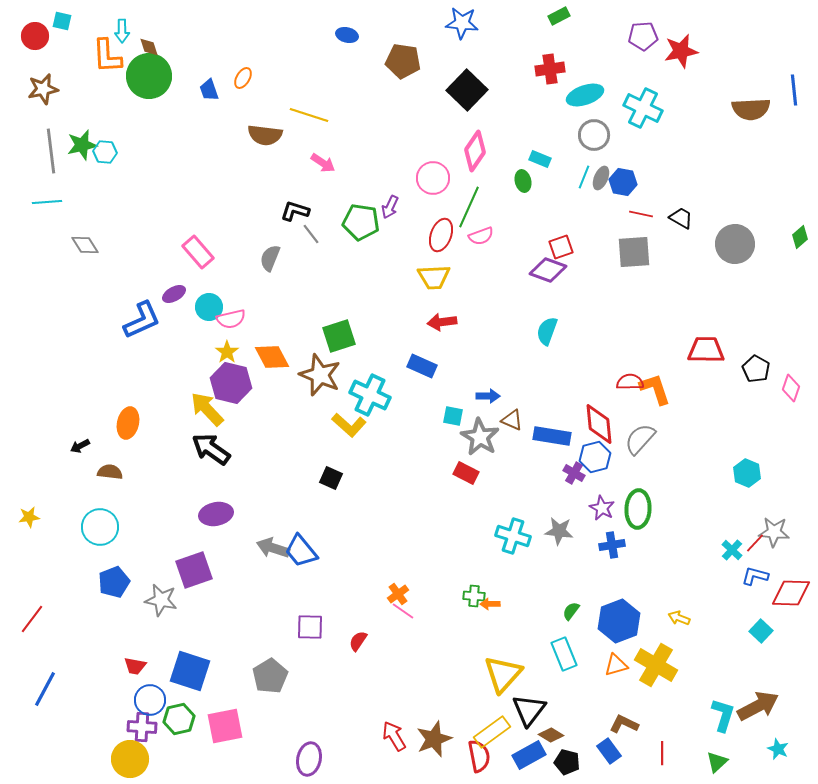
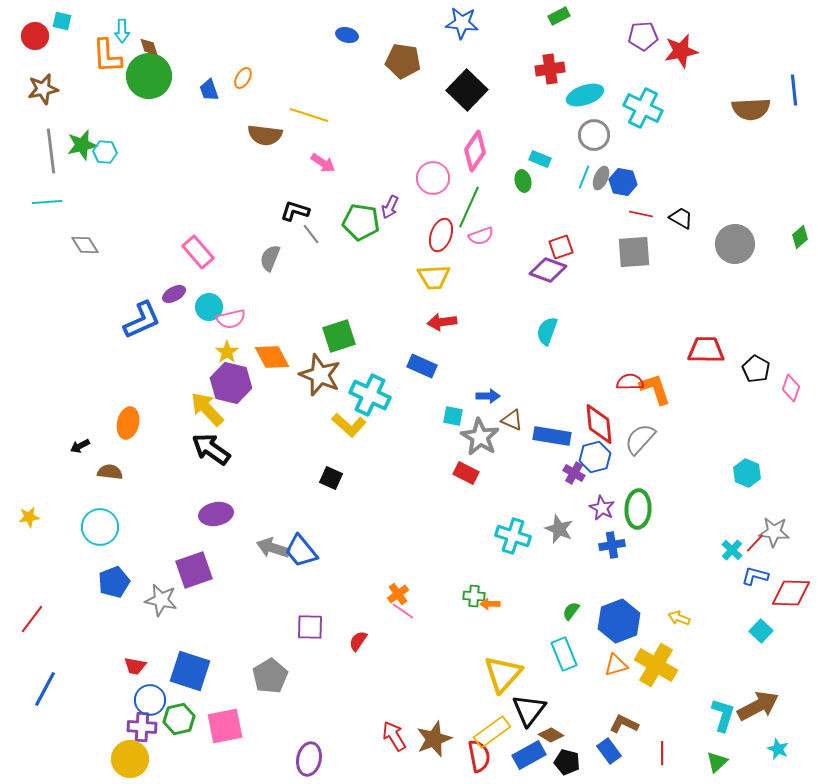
gray star at (559, 531): moved 2 px up; rotated 16 degrees clockwise
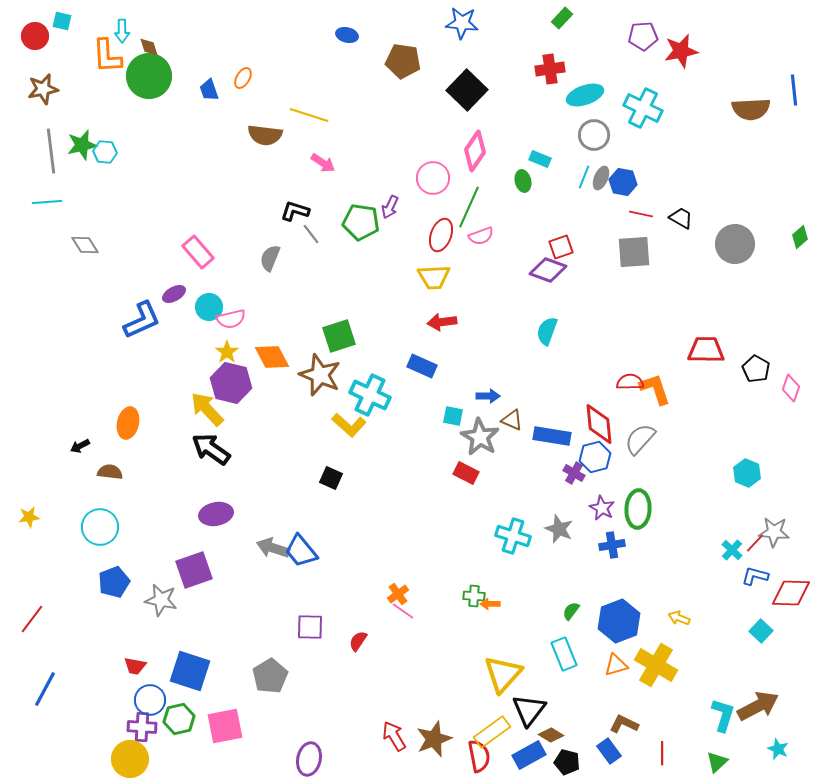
green rectangle at (559, 16): moved 3 px right, 2 px down; rotated 20 degrees counterclockwise
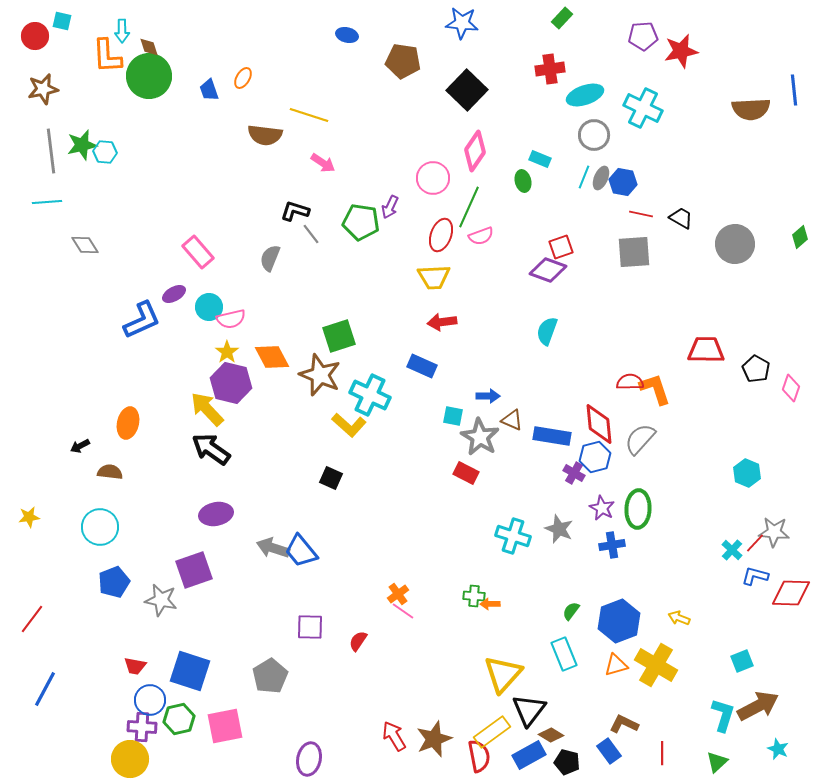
cyan square at (761, 631): moved 19 px left, 30 px down; rotated 25 degrees clockwise
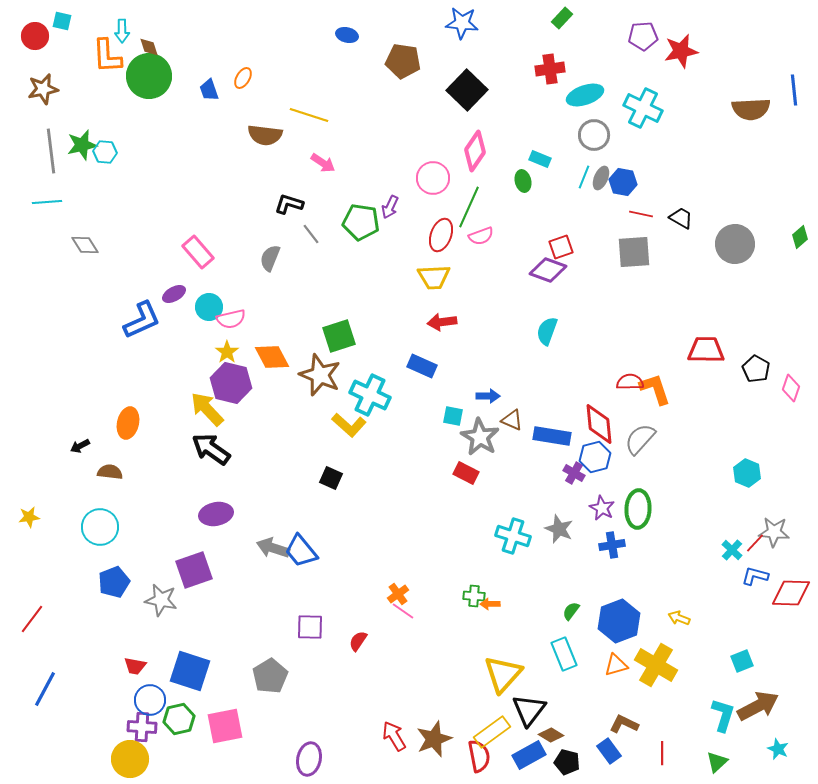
black L-shape at (295, 211): moved 6 px left, 7 px up
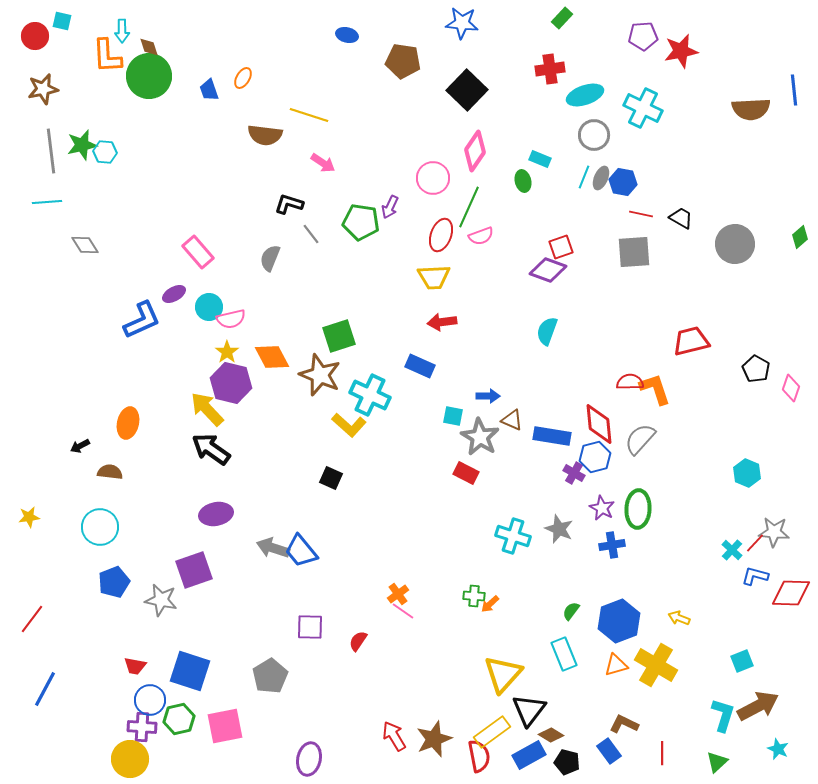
red trapezoid at (706, 350): moved 15 px left, 9 px up; rotated 15 degrees counterclockwise
blue rectangle at (422, 366): moved 2 px left
orange arrow at (490, 604): rotated 42 degrees counterclockwise
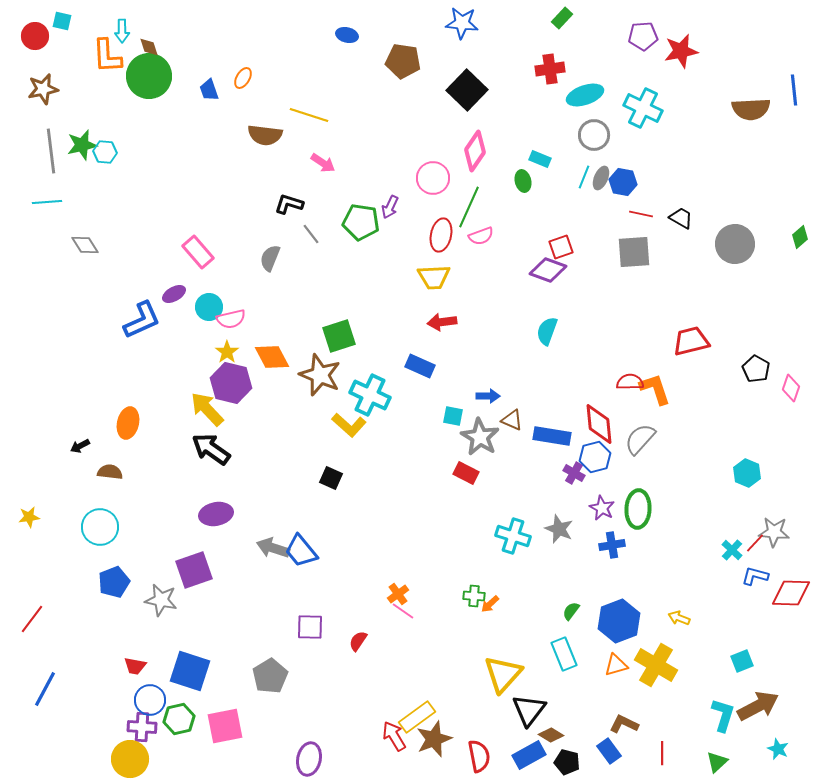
red ellipse at (441, 235): rotated 8 degrees counterclockwise
yellow rectangle at (492, 732): moved 75 px left, 15 px up
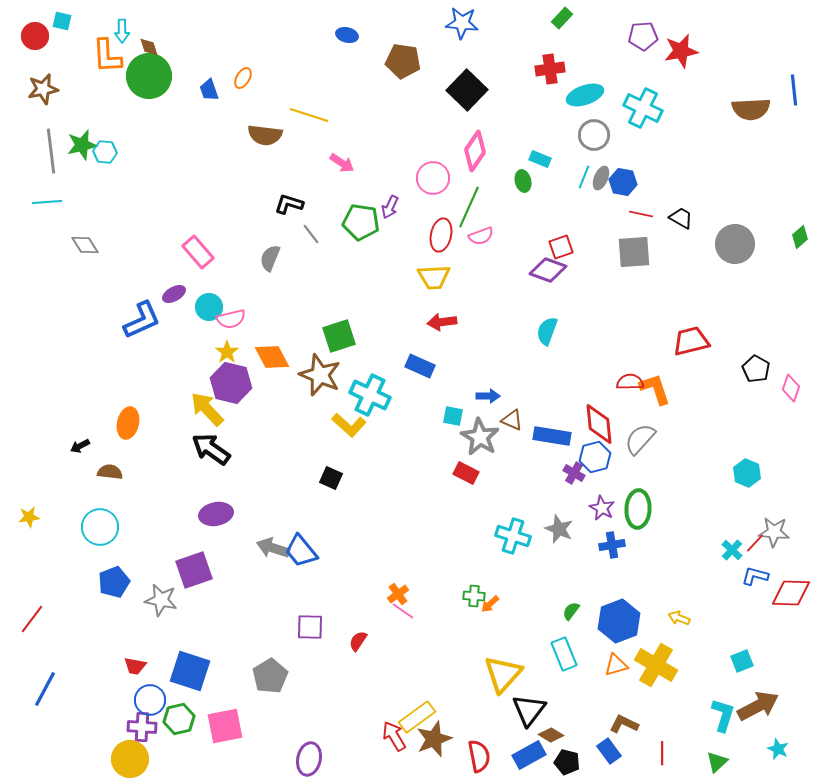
pink arrow at (323, 163): moved 19 px right
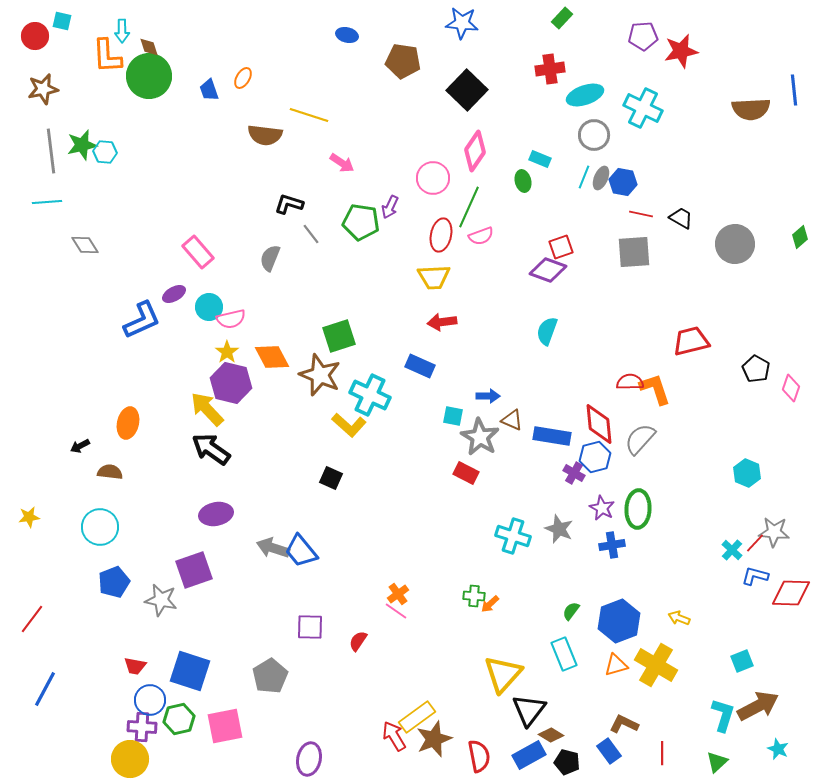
pink line at (403, 611): moved 7 px left
